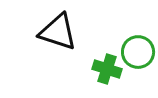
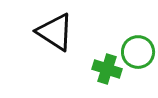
black triangle: moved 3 px left; rotated 15 degrees clockwise
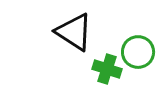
black triangle: moved 19 px right
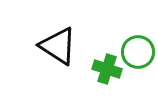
black triangle: moved 16 px left, 14 px down
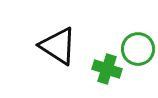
green circle: moved 3 px up
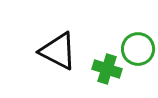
black triangle: moved 5 px down; rotated 6 degrees counterclockwise
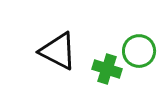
green circle: moved 1 px right, 2 px down
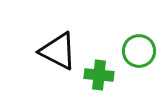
green cross: moved 8 px left, 6 px down; rotated 12 degrees counterclockwise
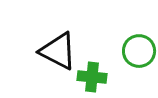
green cross: moved 7 px left, 2 px down
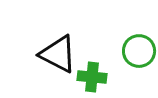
black triangle: moved 3 px down
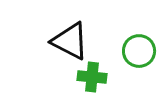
black triangle: moved 12 px right, 13 px up
